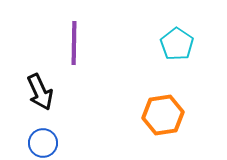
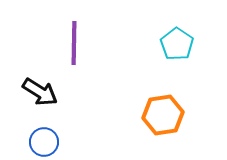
black arrow: rotated 33 degrees counterclockwise
blue circle: moved 1 px right, 1 px up
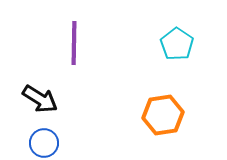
black arrow: moved 7 px down
blue circle: moved 1 px down
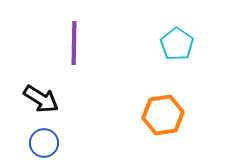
black arrow: moved 1 px right
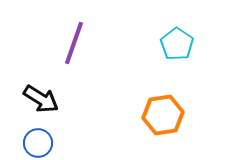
purple line: rotated 18 degrees clockwise
blue circle: moved 6 px left
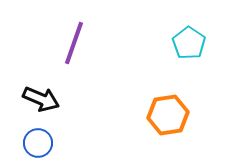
cyan pentagon: moved 12 px right, 1 px up
black arrow: rotated 9 degrees counterclockwise
orange hexagon: moved 5 px right
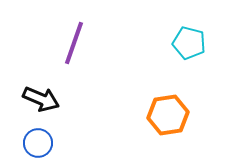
cyan pentagon: rotated 20 degrees counterclockwise
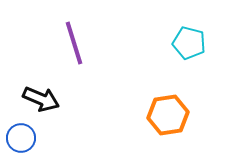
purple line: rotated 36 degrees counterclockwise
blue circle: moved 17 px left, 5 px up
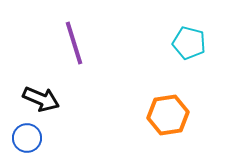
blue circle: moved 6 px right
